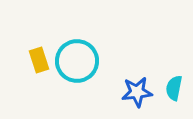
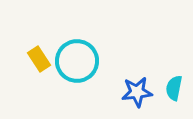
yellow rectangle: moved 1 px up; rotated 15 degrees counterclockwise
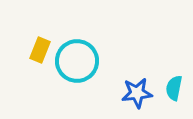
yellow rectangle: moved 1 px right, 9 px up; rotated 55 degrees clockwise
blue star: moved 1 px down
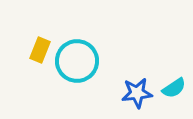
cyan semicircle: rotated 135 degrees counterclockwise
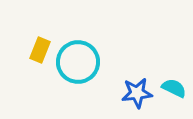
cyan circle: moved 1 px right, 1 px down
cyan semicircle: rotated 120 degrees counterclockwise
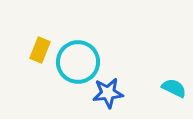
blue star: moved 29 px left
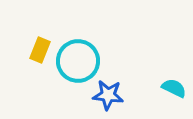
cyan circle: moved 1 px up
blue star: moved 2 px down; rotated 12 degrees clockwise
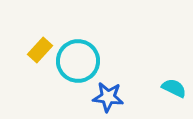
yellow rectangle: rotated 20 degrees clockwise
blue star: moved 2 px down
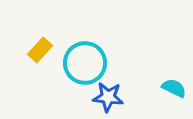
cyan circle: moved 7 px right, 2 px down
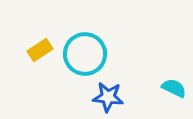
yellow rectangle: rotated 15 degrees clockwise
cyan circle: moved 9 px up
